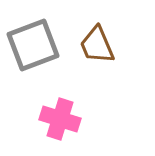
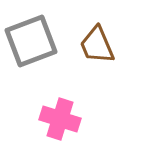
gray square: moved 2 px left, 4 px up
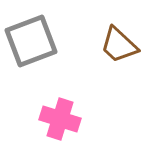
brown trapezoid: moved 22 px right; rotated 24 degrees counterclockwise
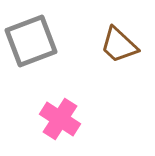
pink cross: rotated 15 degrees clockwise
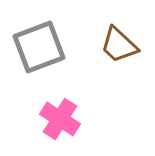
gray square: moved 8 px right, 6 px down
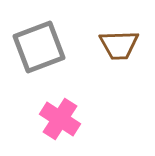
brown trapezoid: rotated 45 degrees counterclockwise
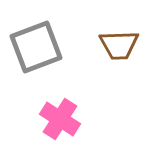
gray square: moved 3 px left
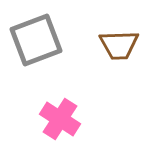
gray square: moved 7 px up
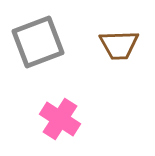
gray square: moved 2 px right, 2 px down
